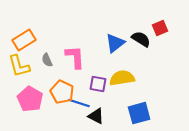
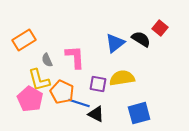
red square: rotated 28 degrees counterclockwise
yellow L-shape: moved 20 px right, 14 px down
black triangle: moved 2 px up
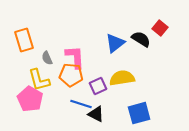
orange rectangle: rotated 75 degrees counterclockwise
gray semicircle: moved 2 px up
purple square: moved 2 px down; rotated 36 degrees counterclockwise
orange pentagon: moved 9 px right, 17 px up; rotated 20 degrees counterclockwise
blue line: moved 2 px right, 1 px down
